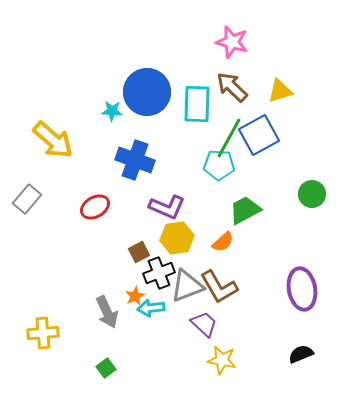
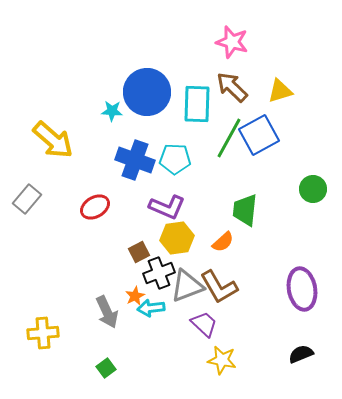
cyan pentagon: moved 44 px left, 6 px up
green circle: moved 1 px right, 5 px up
green trapezoid: rotated 56 degrees counterclockwise
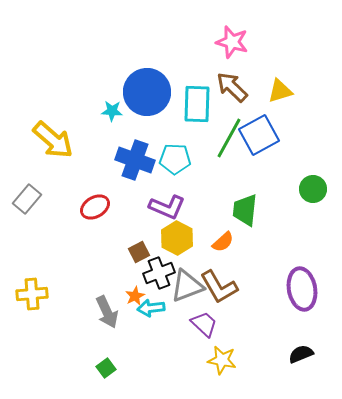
yellow hexagon: rotated 24 degrees counterclockwise
yellow cross: moved 11 px left, 39 px up
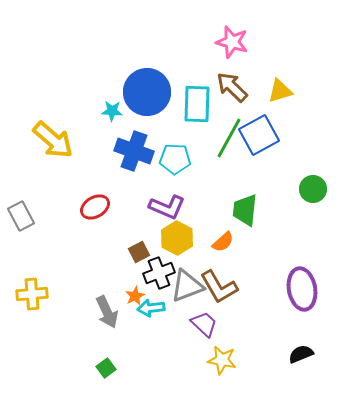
blue cross: moved 1 px left, 9 px up
gray rectangle: moved 6 px left, 17 px down; rotated 68 degrees counterclockwise
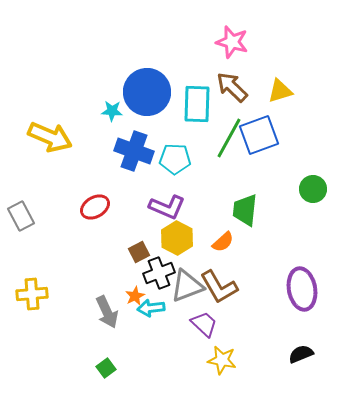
blue square: rotated 9 degrees clockwise
yellow arrow: moved 3 px left, 3 px up; rotated 18 degrees counterclockwise
